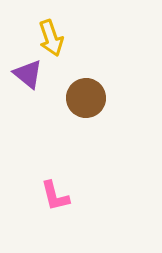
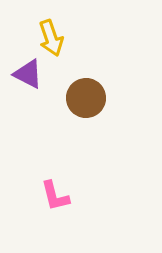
purple triangle: rotated 12 degrees counterclockwise
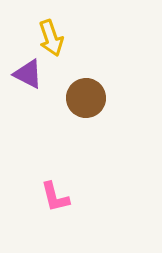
pink L-shape: moved 1 px down
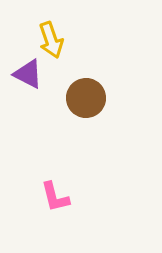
yellow arrow: moved 2 px down
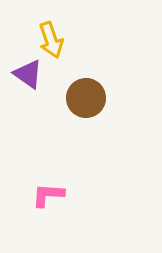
purple triangle: rotated 8 degrees clockwise
pink L-shape: moved 7 px left, 2 px up; rotated 108 degrees clockwise
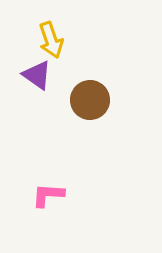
purple triangle: moved 9 px right, 1 px down
brown circle: moved 4 px right, 2 px down
